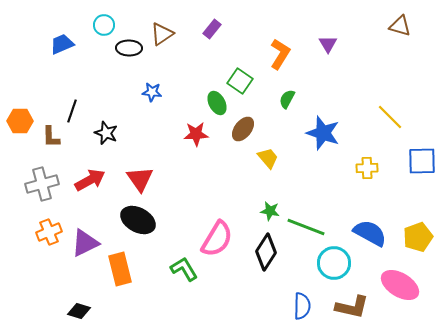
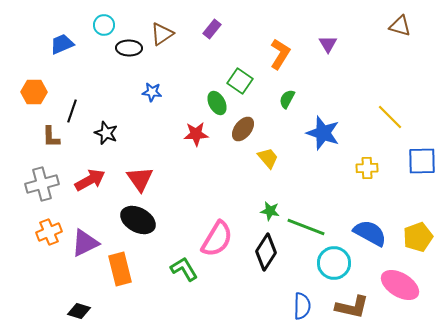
orange hexagon at (20, 121): moved 14 px right, 29 px up
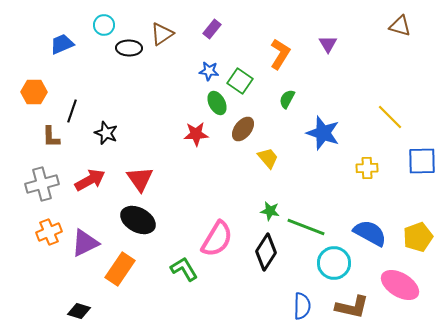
blue star at (152, 92): moved 57 px right, 21 px up
orange rectangle at (120, 269): rotated 48 degrees clockwise
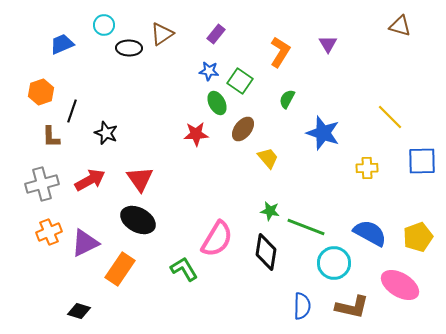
purple rectangle at (212, 29): moved 4 px right, 5 px down
orange L-shape at (280, 54): moved 2 px up
orange hexagon at (34, 92): moved 7 px right; rotated 20 degrees counterclockwise
black diamond at (266, 252): rotated 24 degrees counterclockwise
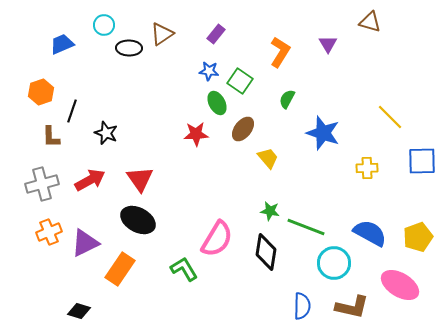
brown triangle at (400, 26): moved 30 px left, 4 px up
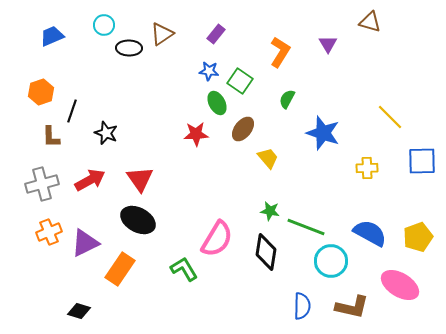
blue trapezoid at (62, 44): moved 10 px left, 8 px up
cyan circle at (334, 263): moved 3 px left, 2 px up
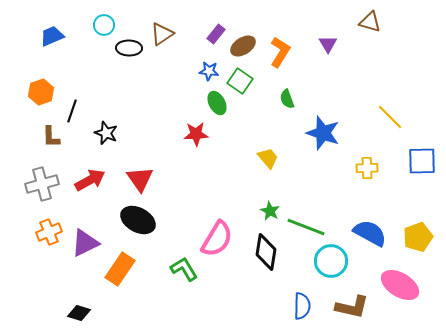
green semicircle at (287, 99): rotated 48 degrees counterclockwise
brown ellipse at (243, 129): moved 83 px up; rotated 20 degrees clockwise
green star at (270, 211): rotated 18 degrees clockwise
black diamond at (79, 311): moved 2 px down
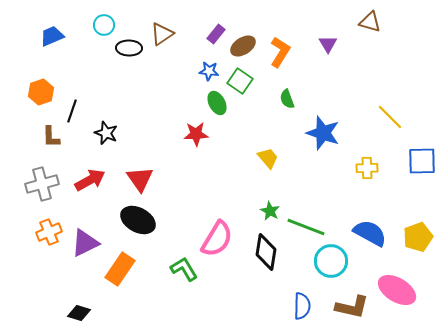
pink ellipse at (400, 285): moved 3 px left, 5 px down
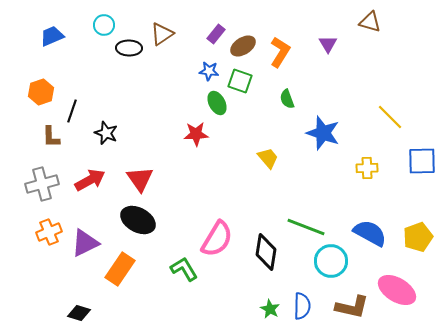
green square at (240, 81): rotated 15 degrees counterclockwise
green star at (270, 211): moved 98 px down
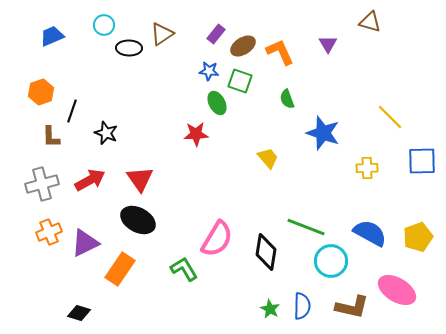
orange L-shape at (280, 52): rotated 56 degrees counterclockwise
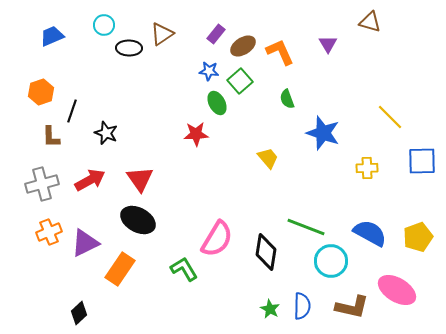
green square at (240, 81): rotated 30 degrees clockwise
black diamond at (79, 313): rotated 60 degrees counterclockwise
